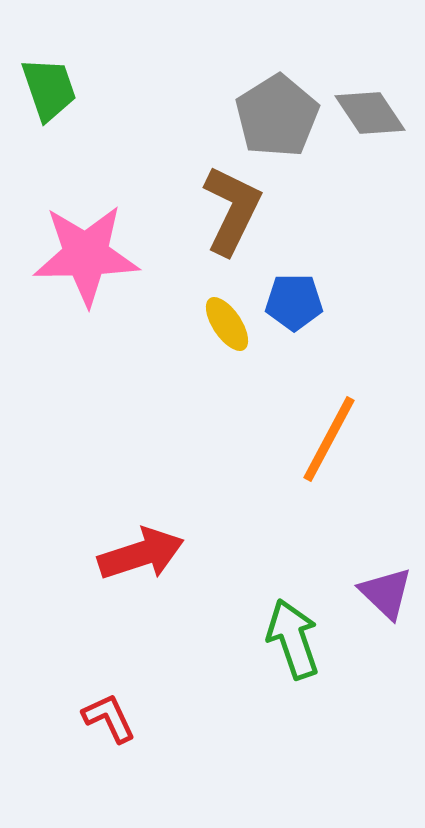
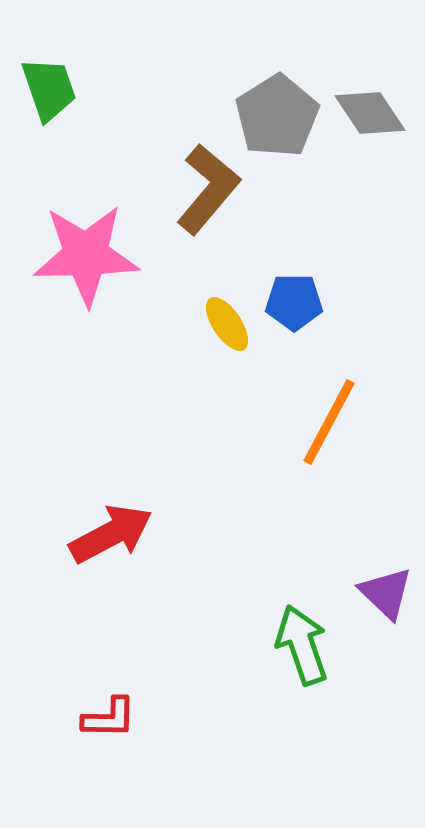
brown L-shape: moved 24 px left, 21 px up; rotated 14 degrees clockwise
orange line: moved 17 px up
red arrow: moved 30 px left, 20 px up; rotated 10 degrees counterclockwise
green arrow: moved 9 px right, 6 px down
red L-shape: rotated 116 degrees clockwise
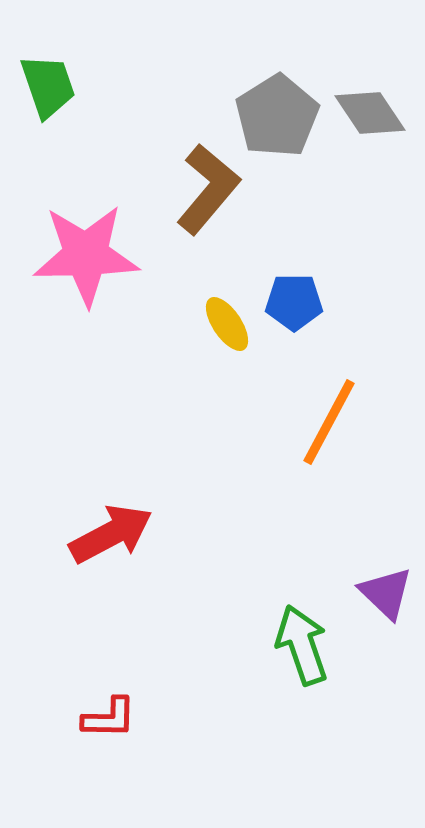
green trapezoid: moved 1 px left, 3 px up
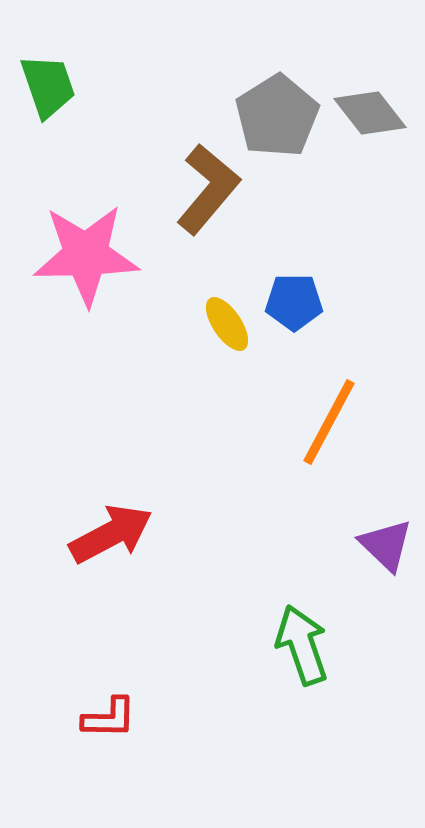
gray diamond: rotated 4 degrees counterclockwise
purple triangle: moved 48 px up
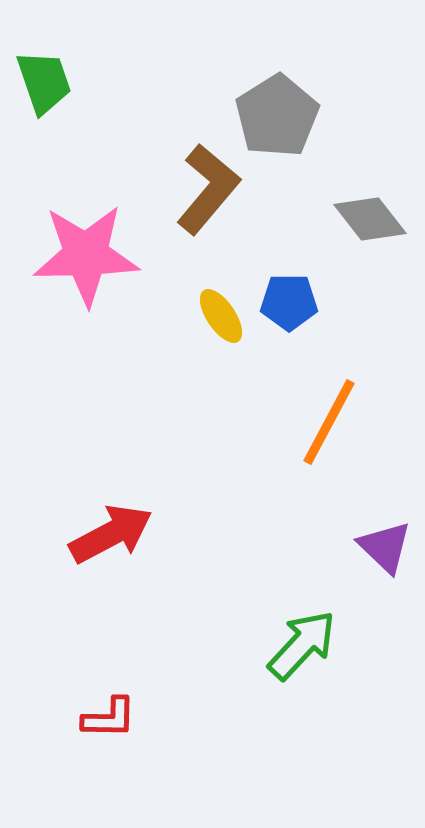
green trapezoid: moved 4 px left, 4 px up
gray diamond: moved 106 px down
blue pentagon: moved 5 px left
yellow ellipse: moved 6 px left, 8 px up
purple triangle: moved 1 px left, 2 px down
green arrow: rotated 62 degrees clockwise
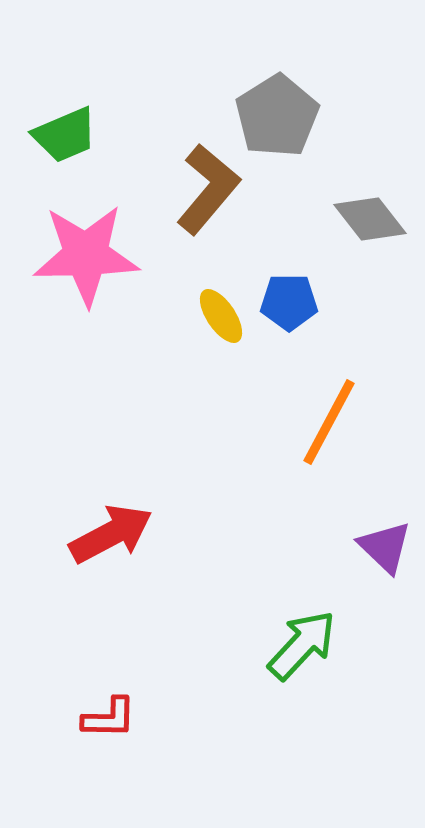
green trapezoid: moved 21 px right, 53 px down; rotated 86 degrees clockwise
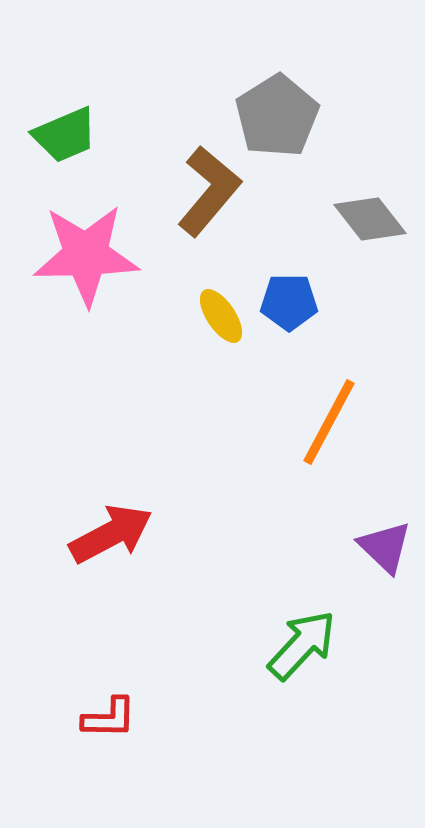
brown L-shape: moved 1 px right, 2 px down
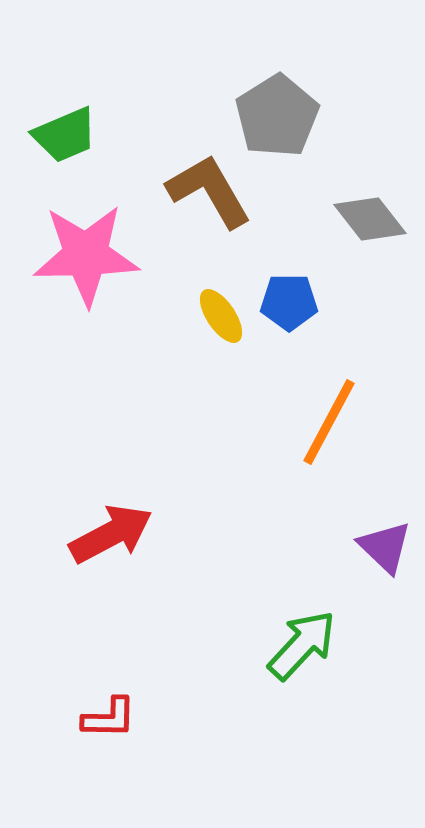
brown L-shape: rotated 70 degrees counterclockwise
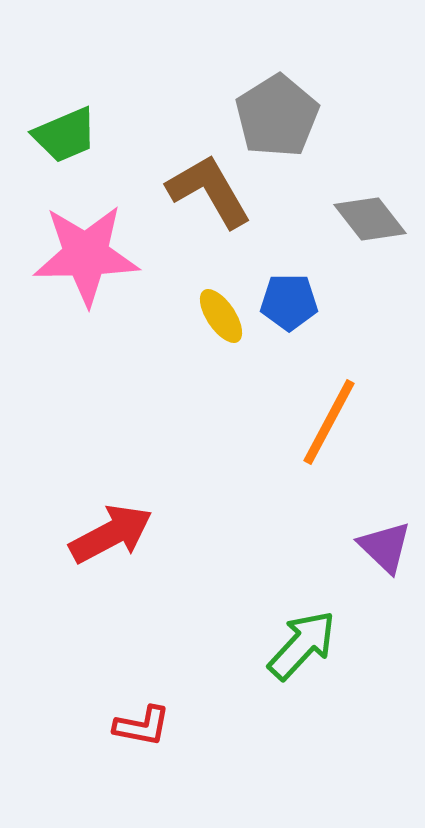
red L-shape: moved 33 px right, 8 px down; rotated 10 degrees clockwise
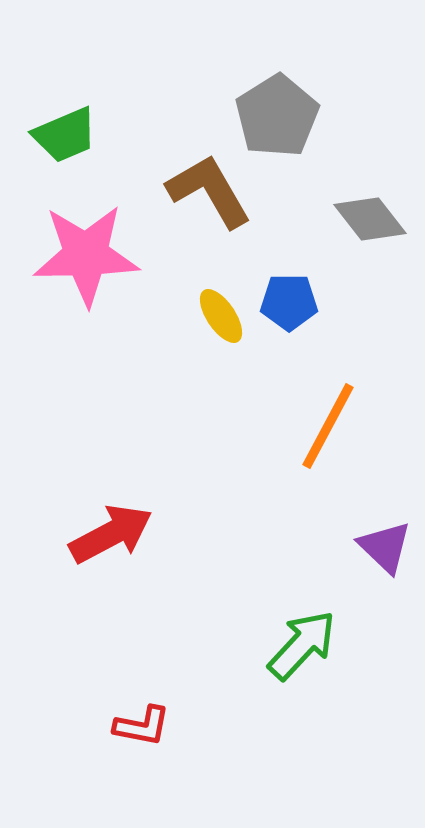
orange line: moved 1 px left, 4 px down
